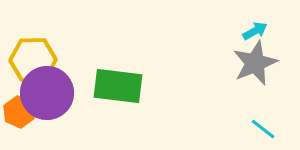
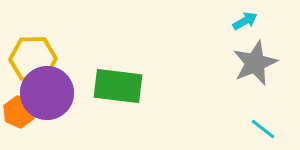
cyan arrow: moved 10 px left, 10 px up
yellow hexagon: moved 1 px up
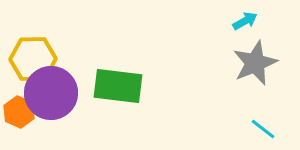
purple circle: moved 4 px right
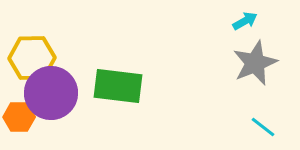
yellow hexagon: moved 1 px left, 1 px up
orange hexagon: moved 5 px down; rotated 24 degrees counterclockwise
cyan line: moved 2 px up
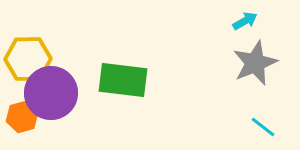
yellow hexagon: moved 4 px left, 1 px down
green rectangle: moved 5 px right, 6 px up
orange hexagon: moved 3 px right; rotated 16 degrees counterclockwise
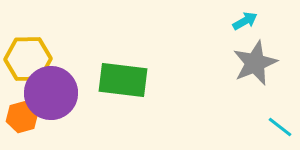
cyan line: moved 17 px right
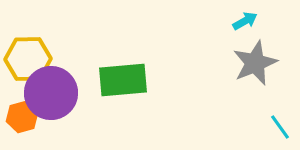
green rectangle: rotated 12 degrees counterclockwise
cyan line: rotated 16 degrees clockwise
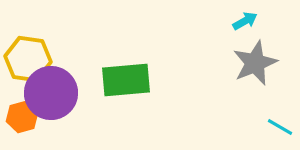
yellow hexagon: rotated 9 degrees clockwise
green rectangle: moved 3 px right
cyan line: rotated 24 degrees counterclockwise
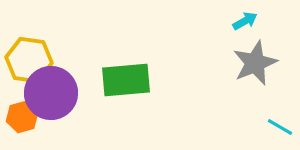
yellow hexagon: moved 1 px right, 1 px down
